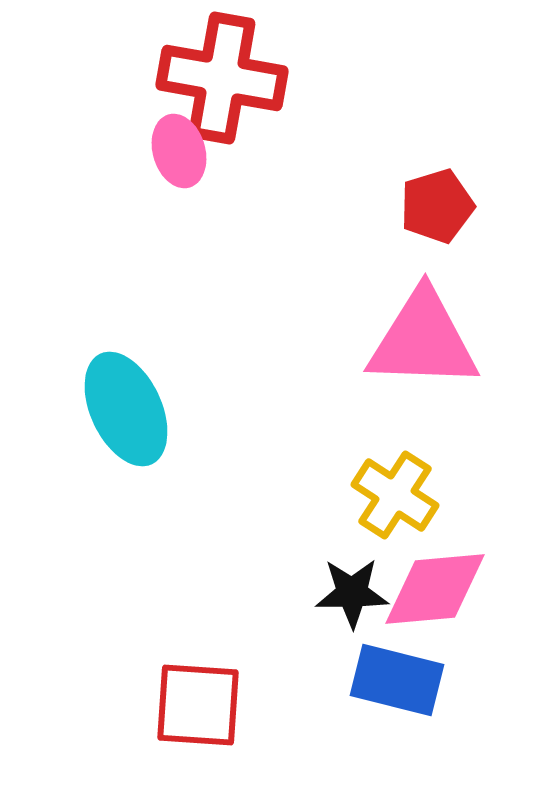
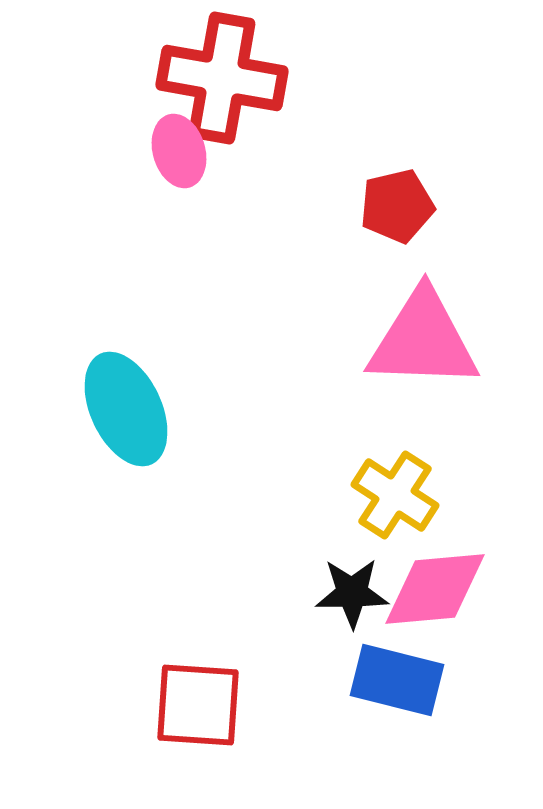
red pentagon: moved 40 px left; rotated 4 degrees clockwise
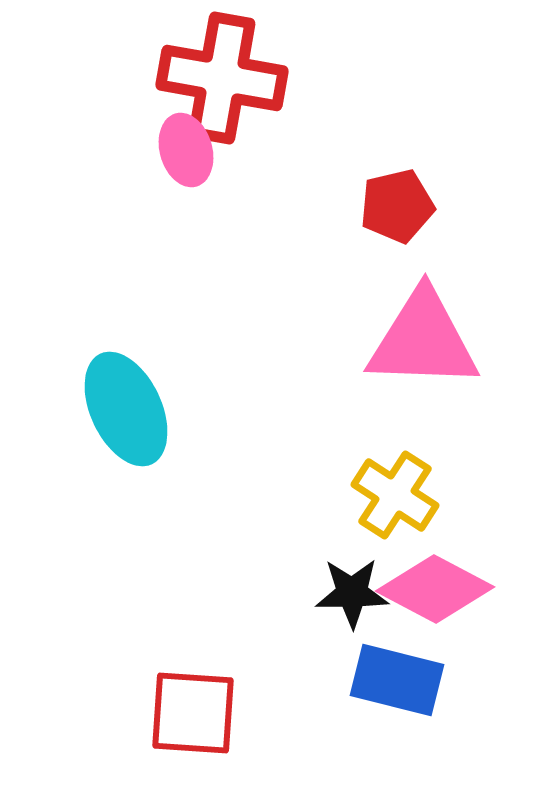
pink ellipse: moved 7 px right, 1 px up
pink diamond: rotated 33 degrees clockwise
red square: moved 5 px left, 8 px down
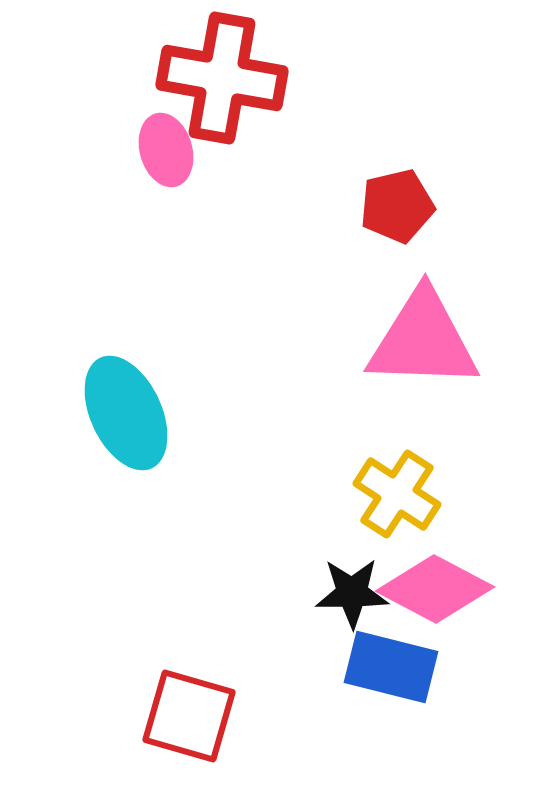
pink ellipse: moved 20 px left
cyan ellipse: moved 4 px down
yellow cross: moved 2 px right, 1 px up
blue rectangle: moved 6 px left, 13 px up
red square: moved 4 px left, 3 px down; rotated 12 degrees clockwise
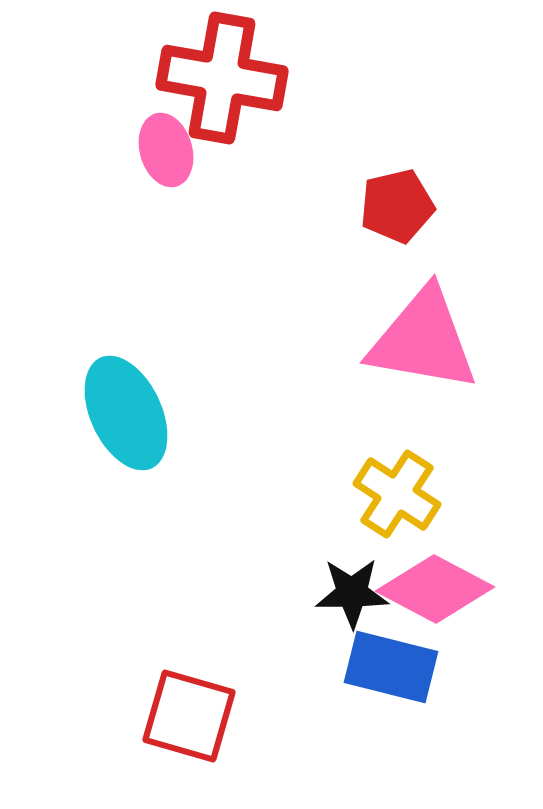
pink triangle: rotated 8 degrees clockwise
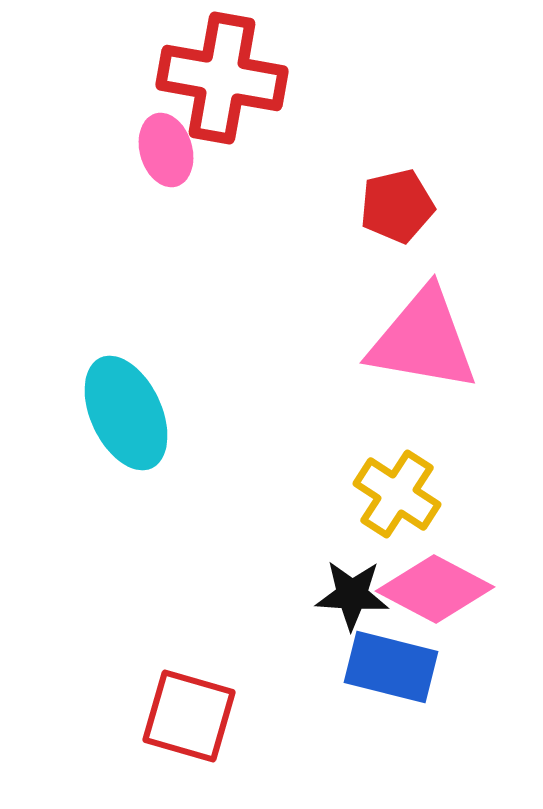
black star: moved 2 px down; rotated 4 degrees clockwise
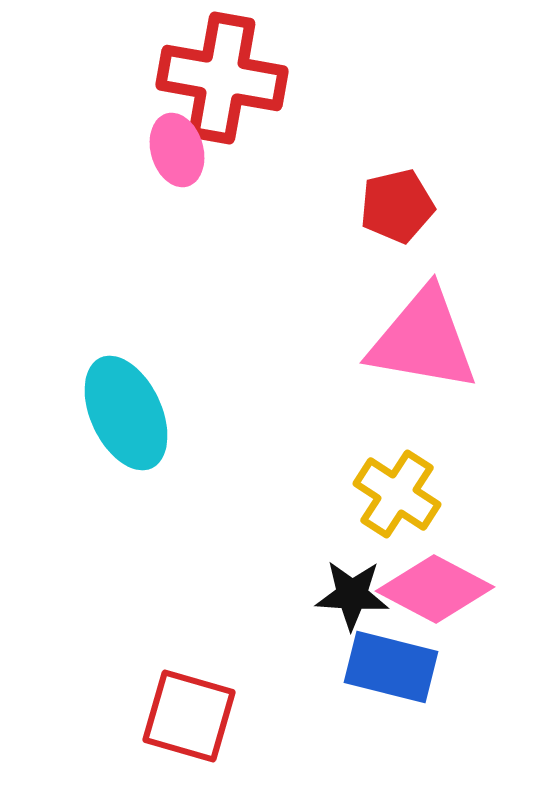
pink ellipse: moved 11 px right
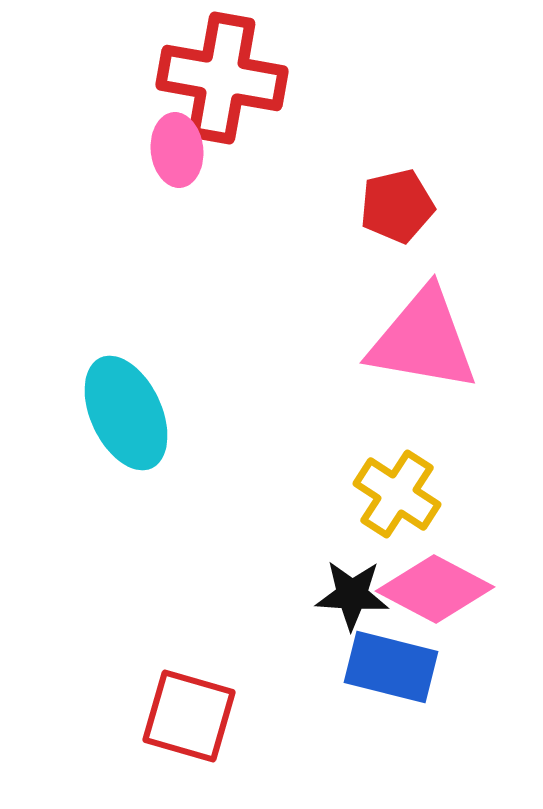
pink ellipse: rotated 10 degrees clockwise
